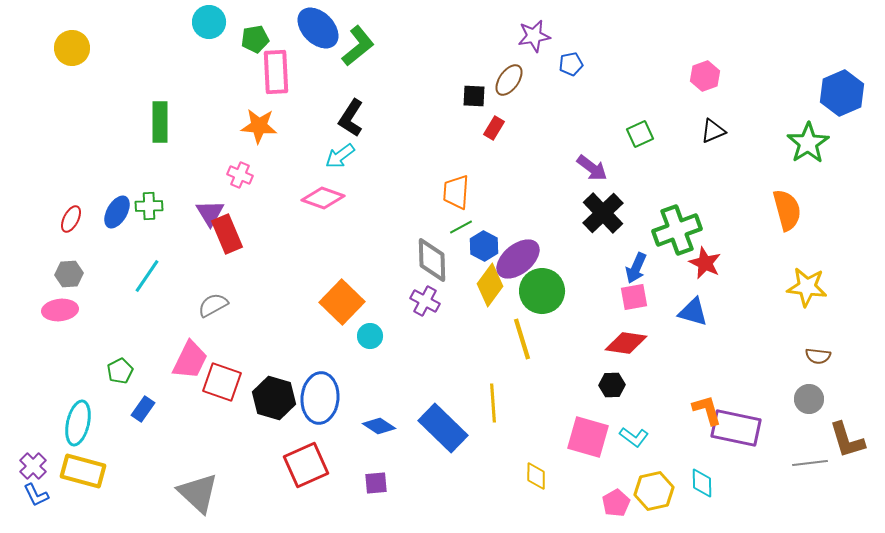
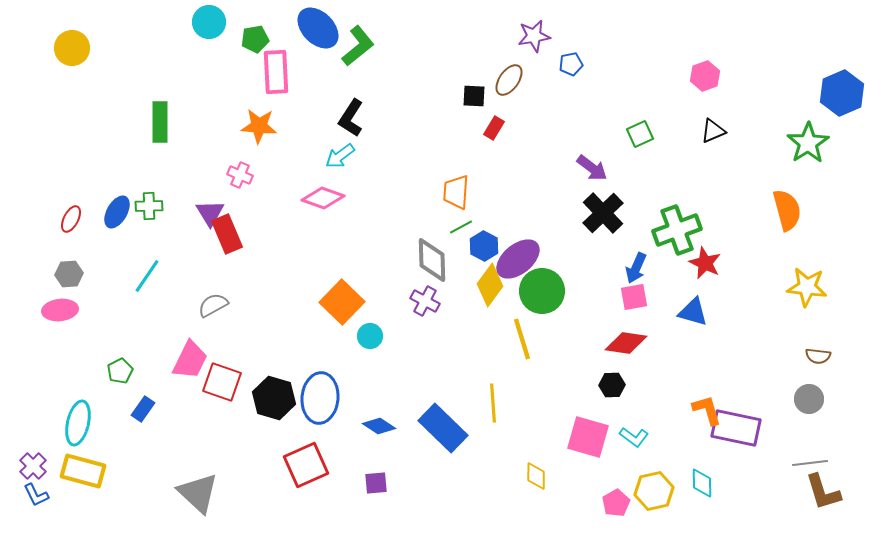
brown L-shape at (847, 440): moved 24 px left, 52 px down
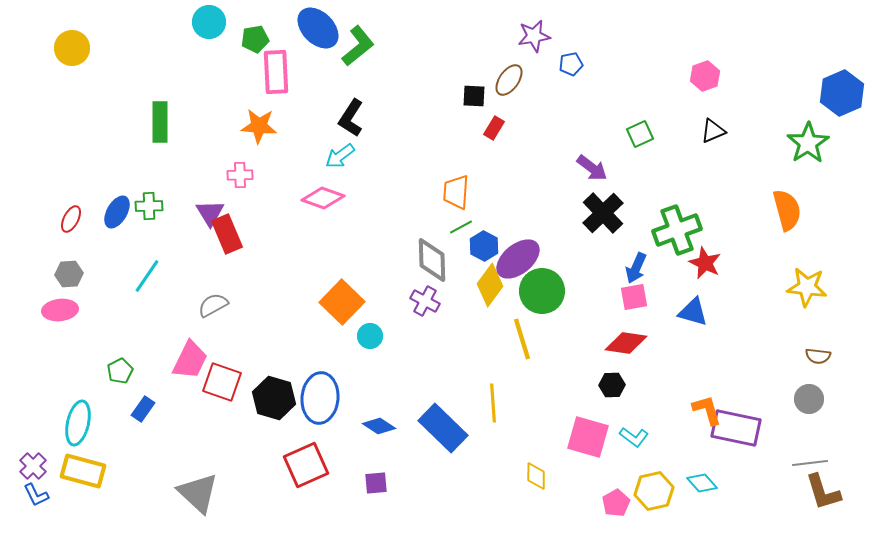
pink cross at (240, 175): rotated 25 degrees counterclockwise
cyan diamond at (702, 483): rotated 40 degrees counterclockwise
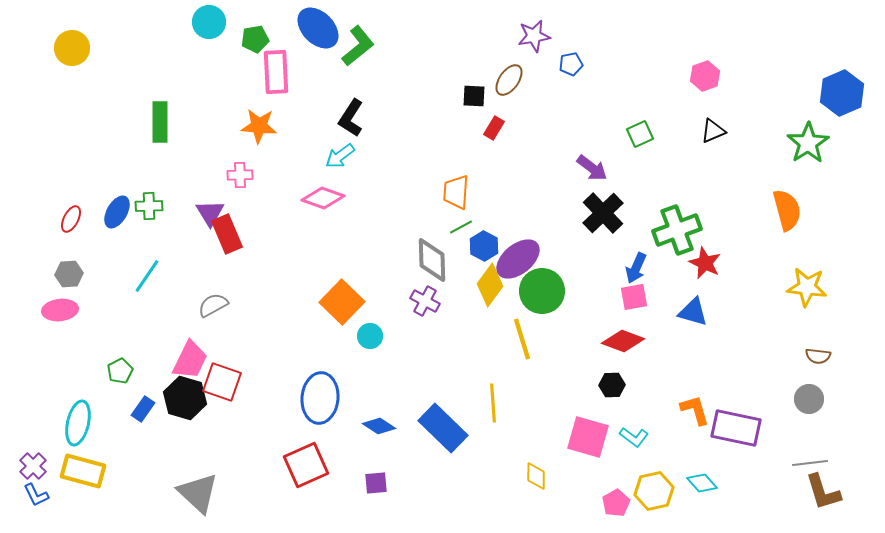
red diamond at (626, 343): moved 3 px left, 2 px up; rotated 12 degrees clockwise
black hexagon at (274, 398): moved 89 px left
orange L-shape at (707, 410): moved 12 px left
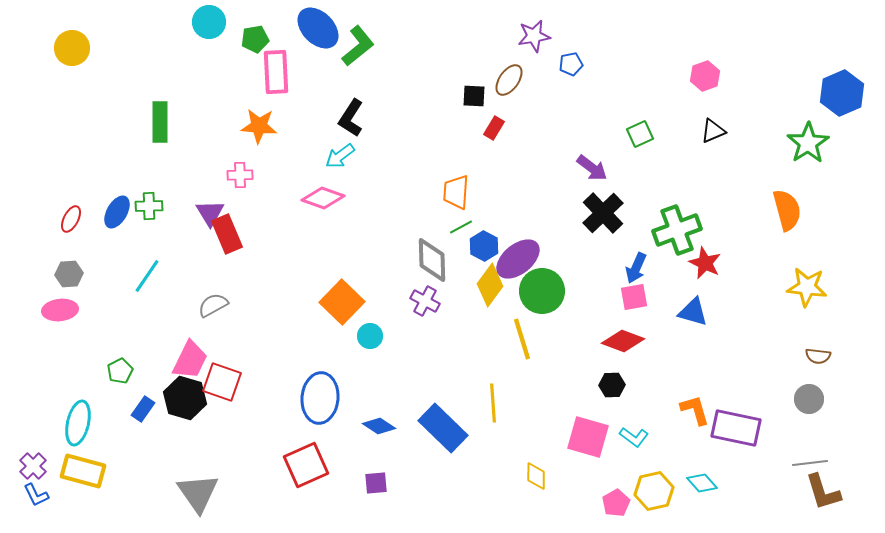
gray triangle at (198, 493): rotated 12 degrees clockwise
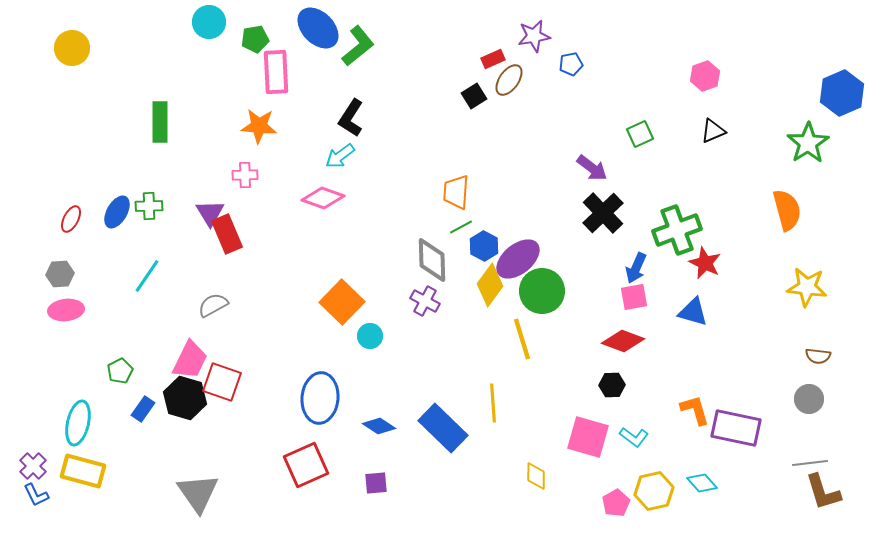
black square at (474, 96): rotated 35 degrees counterclockwise
red rectangle at (494, 128): moved 1 px left, 69 px up; rotated 35 degrees clockwise
pink cross at (240, 175): moved 5 px right
gray hexagon at (69, 274): moved 9 px left
pink ellipse at (60, 310): moved 6 px right
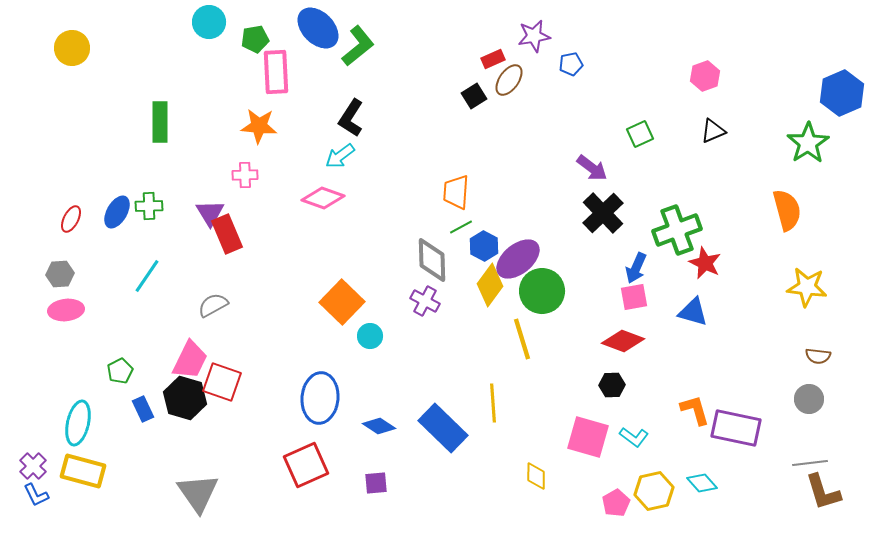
blue rectangle at (143, 409): rotated 60 degrees counterclockwise
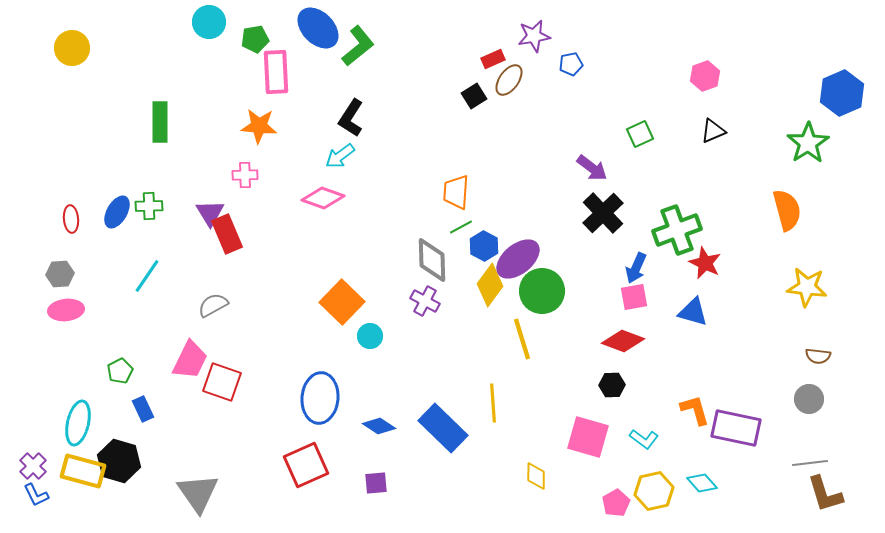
red ellipse at (71, 219): rotated 32 degrees counterclockwise
black hexagon at (185, 398): moved 66 px left, 63 px down
cyan L-shape at (634, 437): moved 10 px right, 2 px down
brown L-shape at (823, 492): moved 2 px right, 2 px down
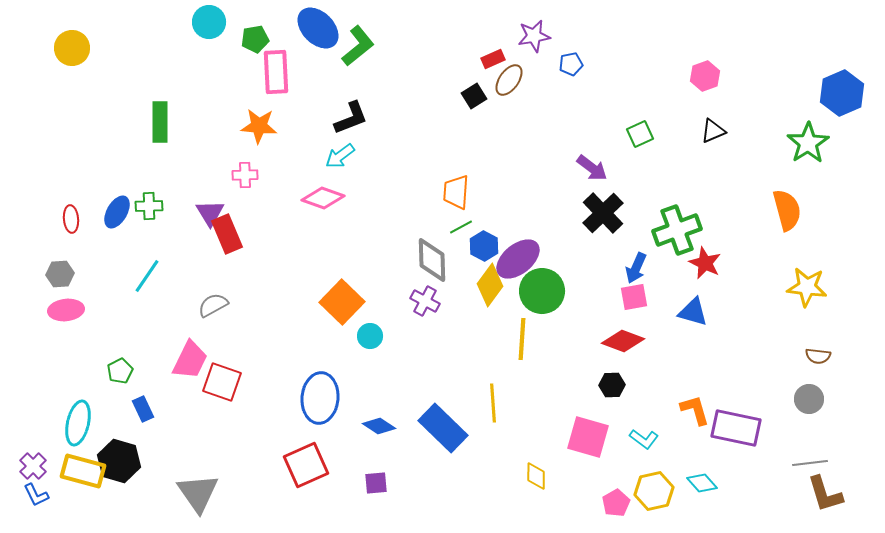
black L-shape at (351, 118): rotated 144 degrees counterclockwise
yellow line at (522, 339): rotated 21 degrees clockwise
